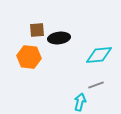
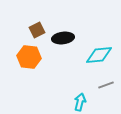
brown square: rotated 21 degrees counterclockwise
black ellipse: moved 4 px right
gray line: moved 10 px right
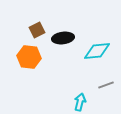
cyan diamond: moved 2 px left, 4 px up
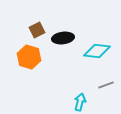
cyan diamond: rotated 12 degrees clockwise
orange hexagon: rotated 10 degrees clockwise
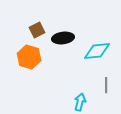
cyan diamond: rotated 12 degrees counterclockwise
gray line: rotated 70 degrees counterclockwise
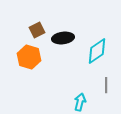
cyan diamond: rotated 28 degrees counterclockwise
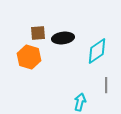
brown square: moved 1 px right, 3 px down; rotated 21 degrees clockwise
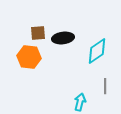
orange hexagon: rotated 10 degrees counterclockwise
gray line: moved 1 px left, 1 px down
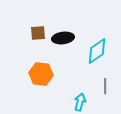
orange hexagon: moved 12 px right, 17 px down
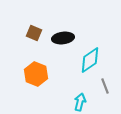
brown square: moved 4 px left; rotated 28 degrees clockwise
cyan diamond: moved 7 px left, 9 px down
orange hexagon: moved 5 px left; rotated 15 degrees clockwise
gray line: rotated 21 degrees counterclockwise
